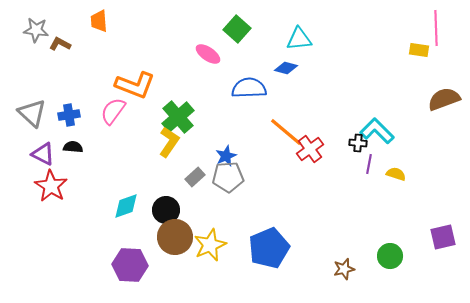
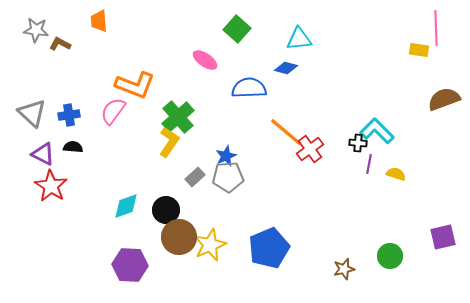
pink ellipse: moved 3 px left, 6 px down
brown circle: moved 4 px right
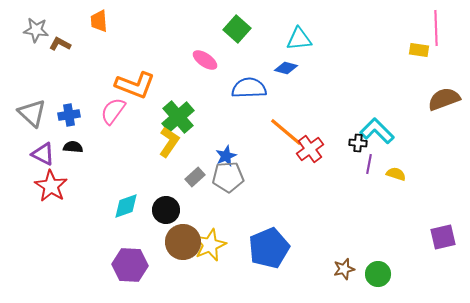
brown circle: moved 4 px right, 5 px down
green circle: moved 12 px left, 18 px down
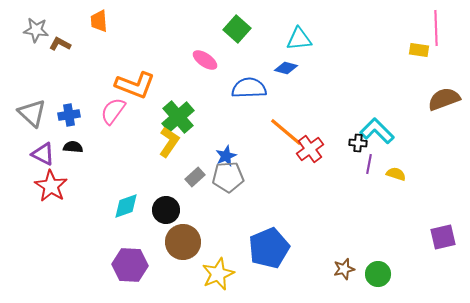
yellow star: moved 8 px right, 29 px down
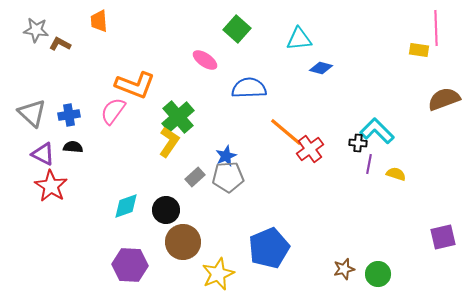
blue diamond: moved 35 px right
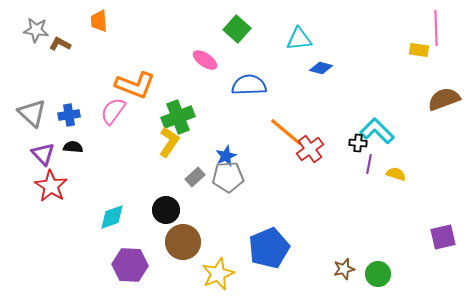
blue semicircle: moved 3 px up
green cross: rotated 20 degrees clockwise
purple triangle: rotated 20 degrees clockwise
cyan diamond: moved 14 px left, 11 px down
